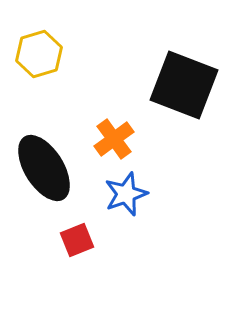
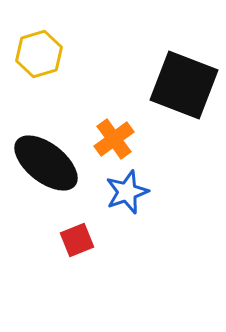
black ellipse: moved 2 px right, 5 px up; rotated 20 degrees counterclockwise
blue star: moved 1 px right, 2 px up
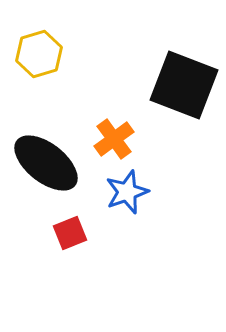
red square: moved 7 px left, 7 px up
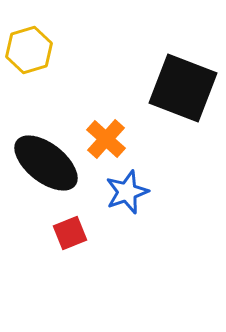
yellow hexagon: moved 10 px left, 4 px up
black square: moved 1 px left, 3 px down
orange cross: moved 8 px left; rotated 12 degrees counterclockwise
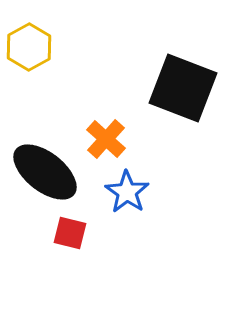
yellow hexagon: moved 3 px up; rotated 12 degrees counterclockwise
black ellipse: moved 1 px left, 9 px down
blue star: rotated 18 degrees counterclockwise
red square: rotated 36 degrees clockwise
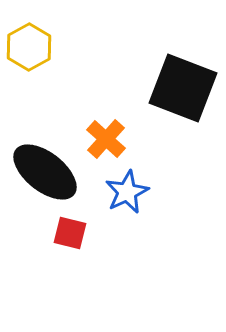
blue star: rotated 12 degrees clockwise
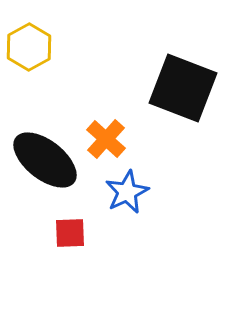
black ellipse: moved 12 px up
red square: rotated 16 degrees counterclockwise
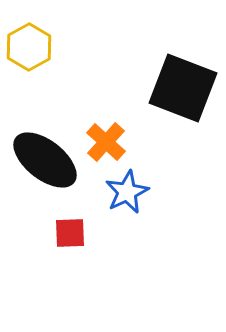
orange cross: moved 3 px down
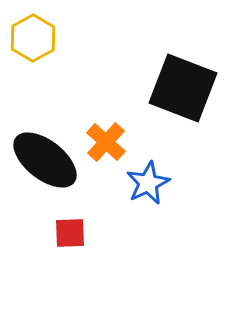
yellow hexagon: moved 4 px right, 9 px up
blue star: moved 21 px right, 9 px up
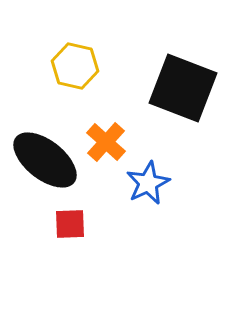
yellow hexagon: moved 42 px right, 28 px down; rotated 18 degrees counterclockwise
red square: moved 9 px up
